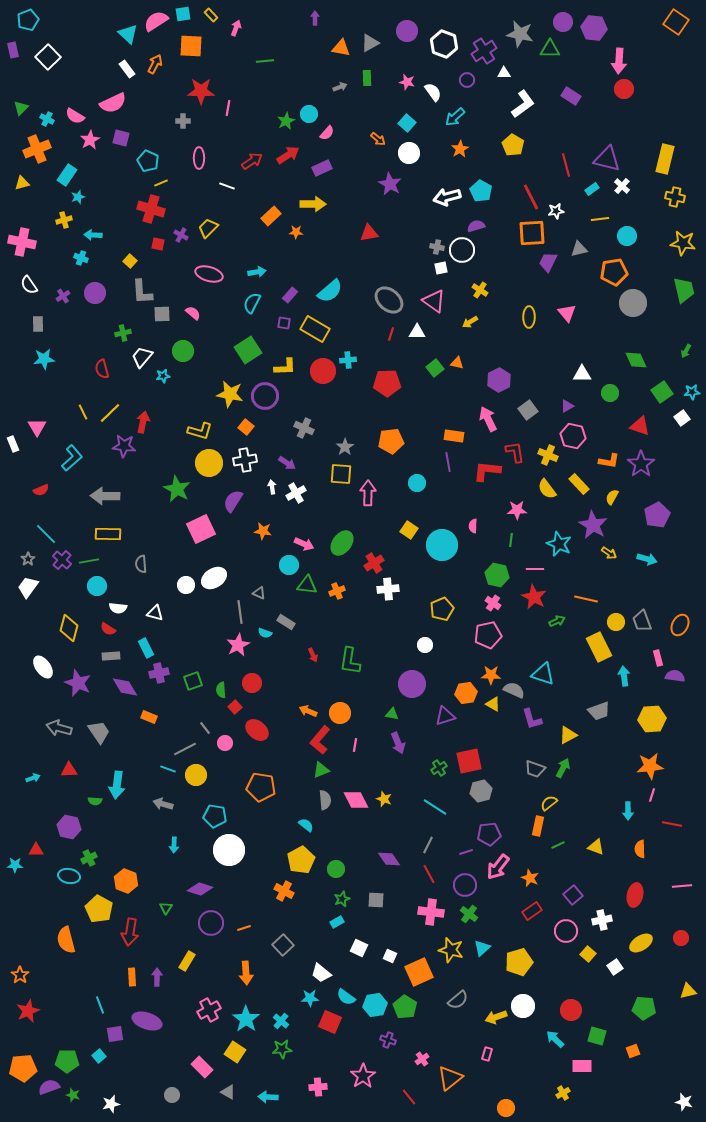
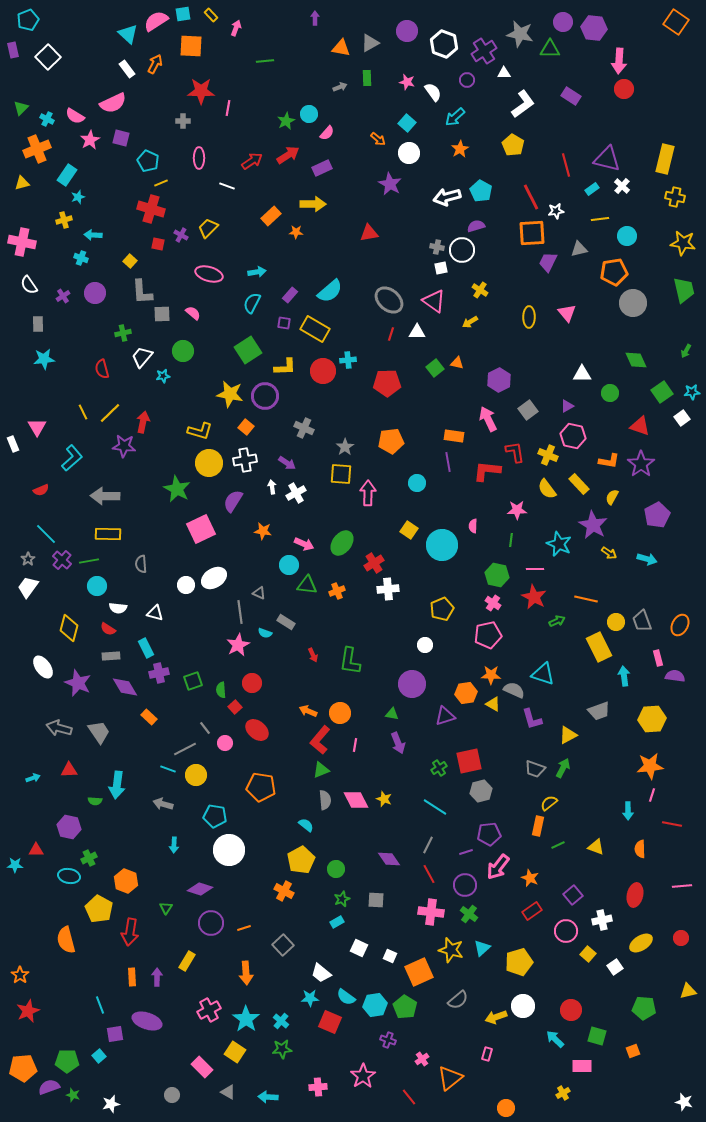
orange rectangle at (149, 717): rotated 21 degrees clockwise
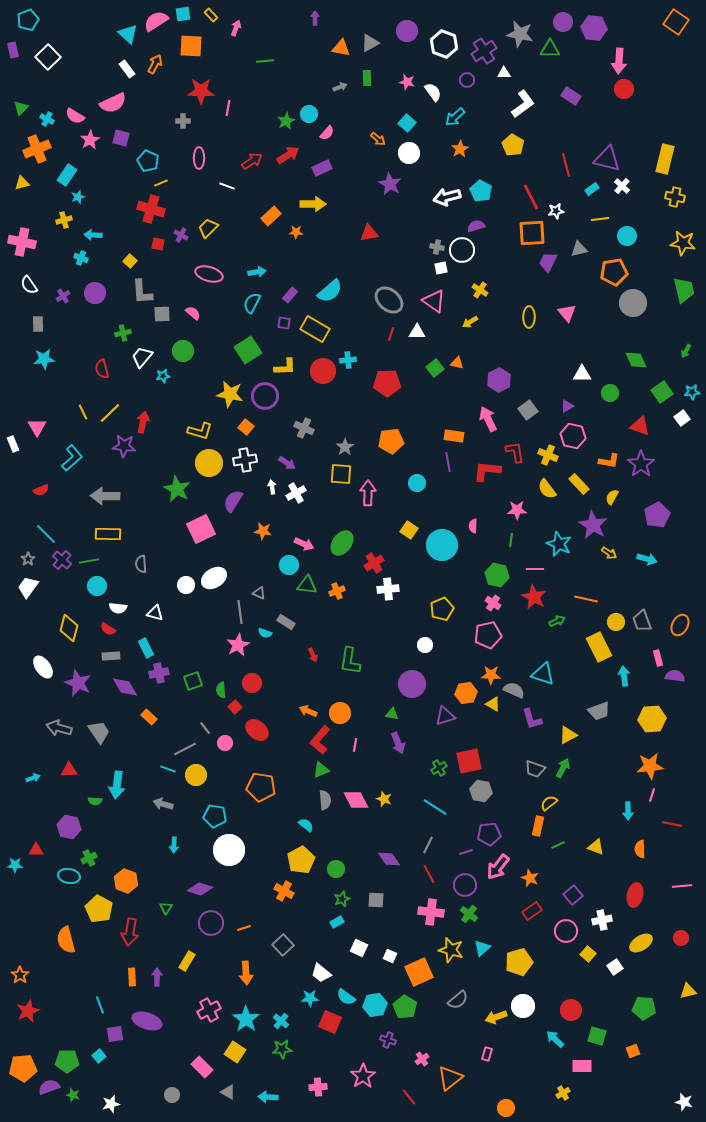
gray hexagon at (481, 791): rotated 25 degrees clockwise
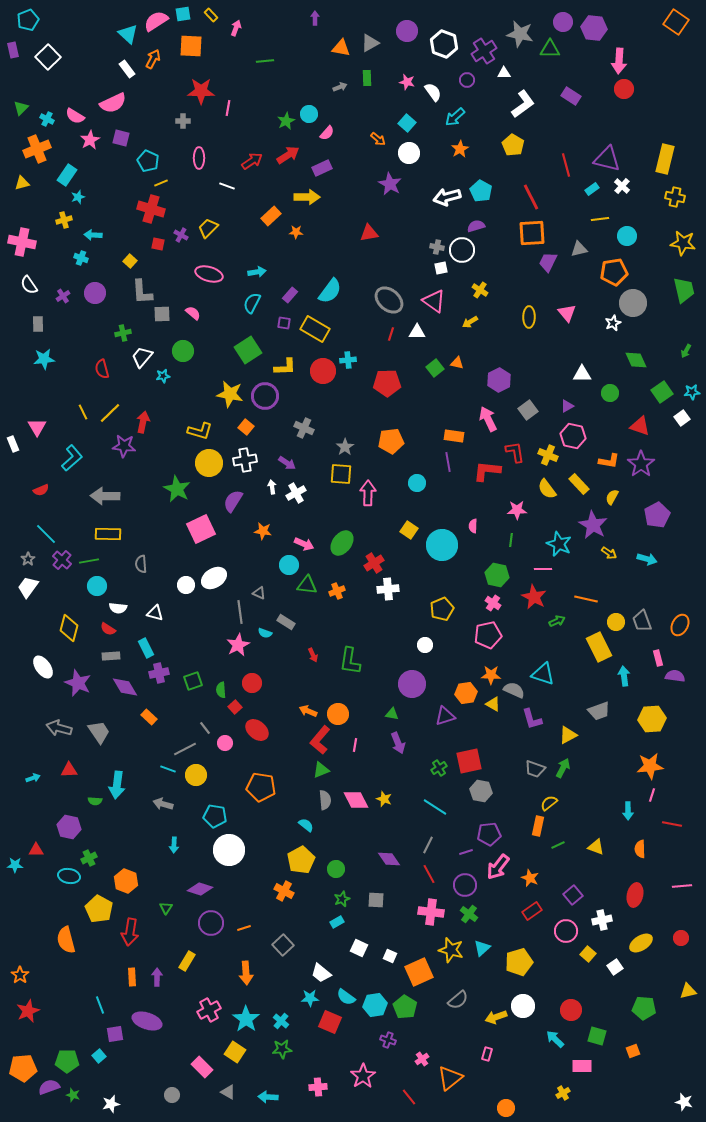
orange arrow at (155, 64): moved 2 px left, 5 px up
yellow arrow at (313, 204): moved 6 px left, 7 px up
white star at (556, 211): moved 57 px right, 112 px down; rotated 14 degrees counterclockwise
cyan semicircle at (330, 291): rotated 12 degrees counterclockwise
pink line at (535, 569): moved 8 px right
orange circle at (340, 713): moved 2 px left, 1 px down
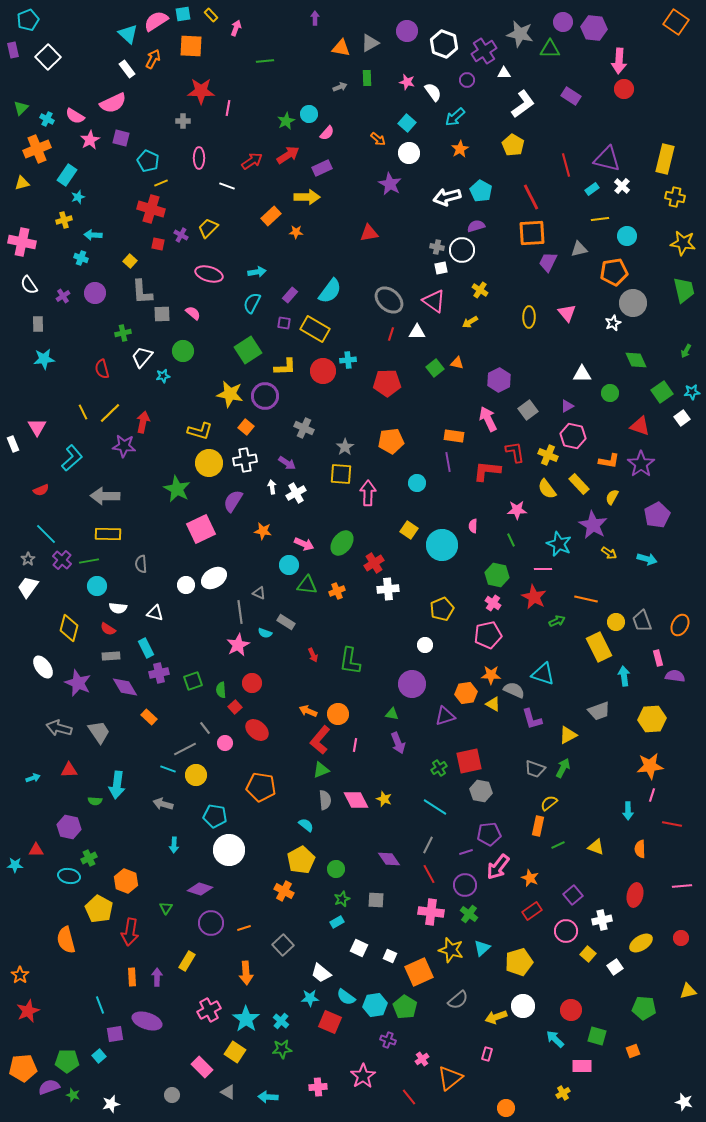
green line at (511, 540): rotated 32 degrees counterclockwise
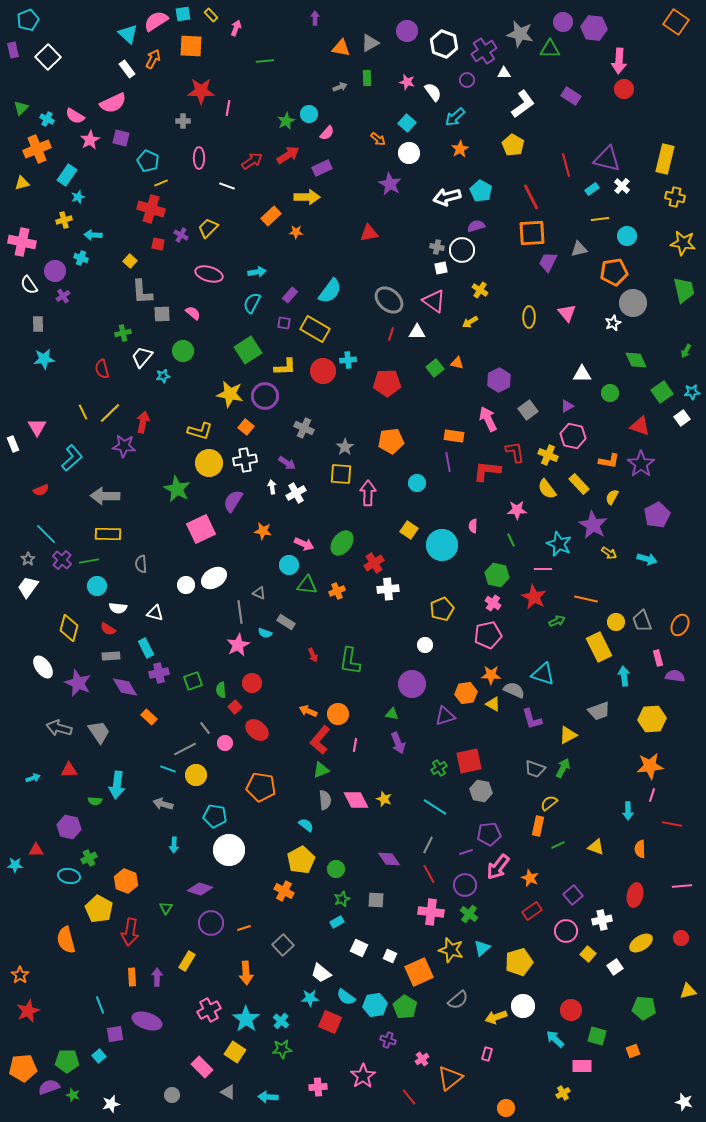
purple circle at (95, 293): moved 40 px left, 22 px up
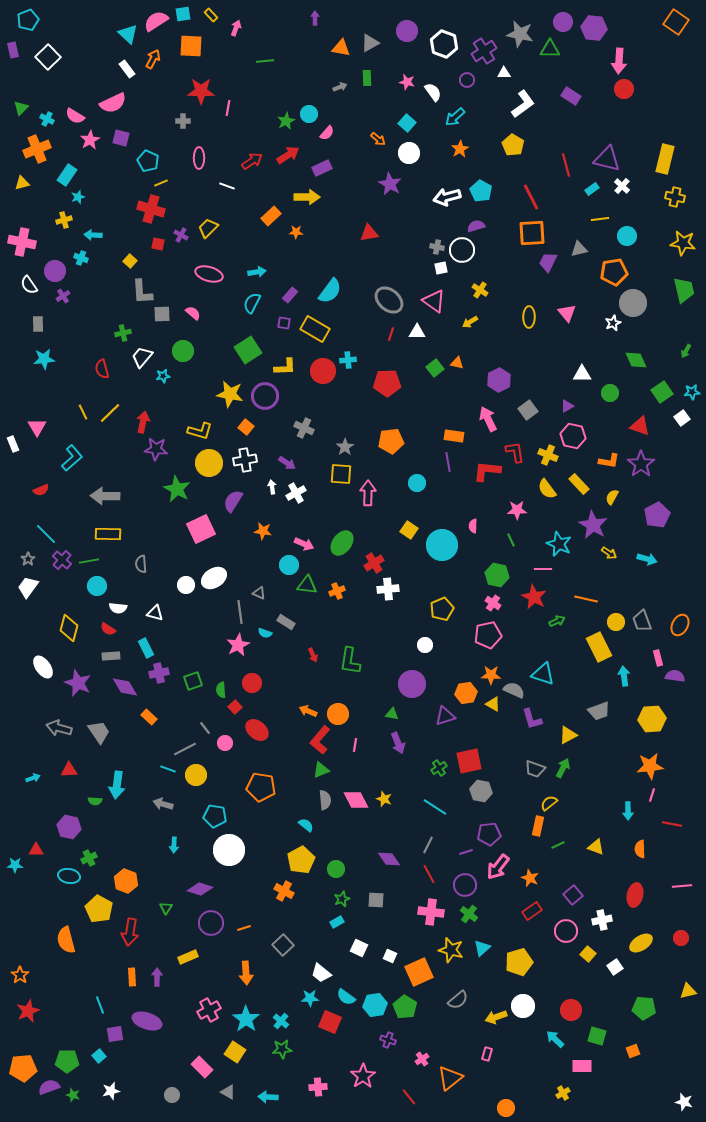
purple star at (124, 446): moved 32 px right, 3 px down
yellow rectangle at (187, 961): moved 1 px right, 4 px up; rotated 36 degrees clockwise
white star at (111, 1104): moved 13 px up
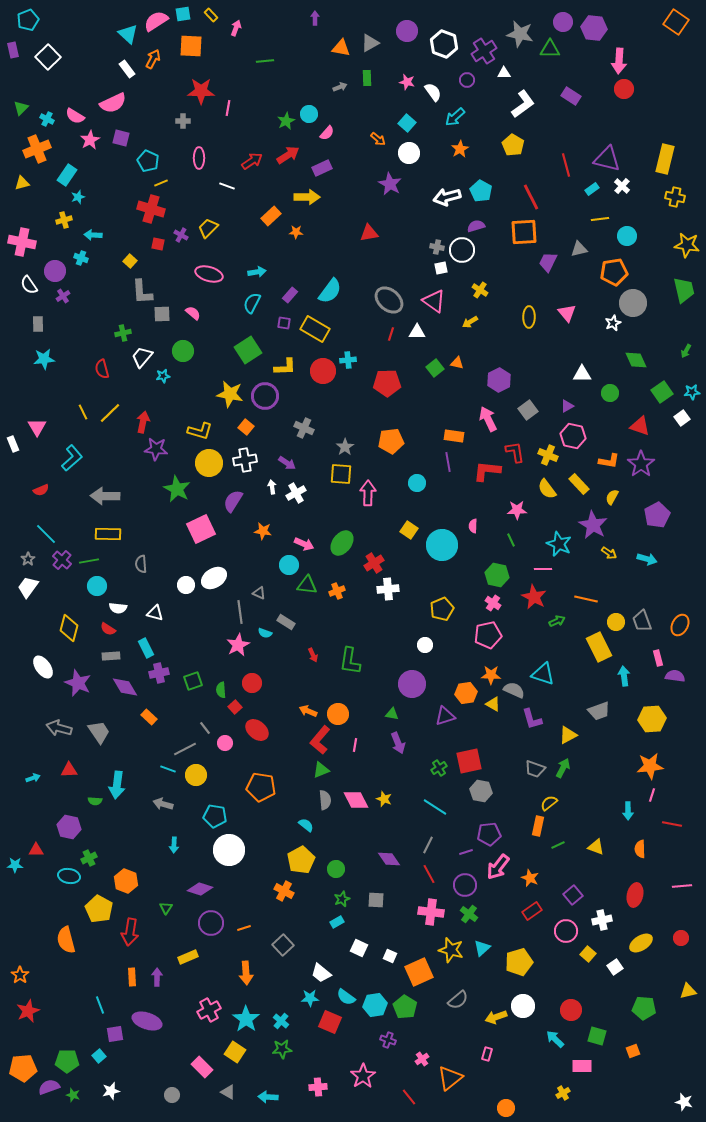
orange square at (532, 233): moved 8 px left, 1 px up
yellow star at (683, 243): moved 4 px right, 2 px down
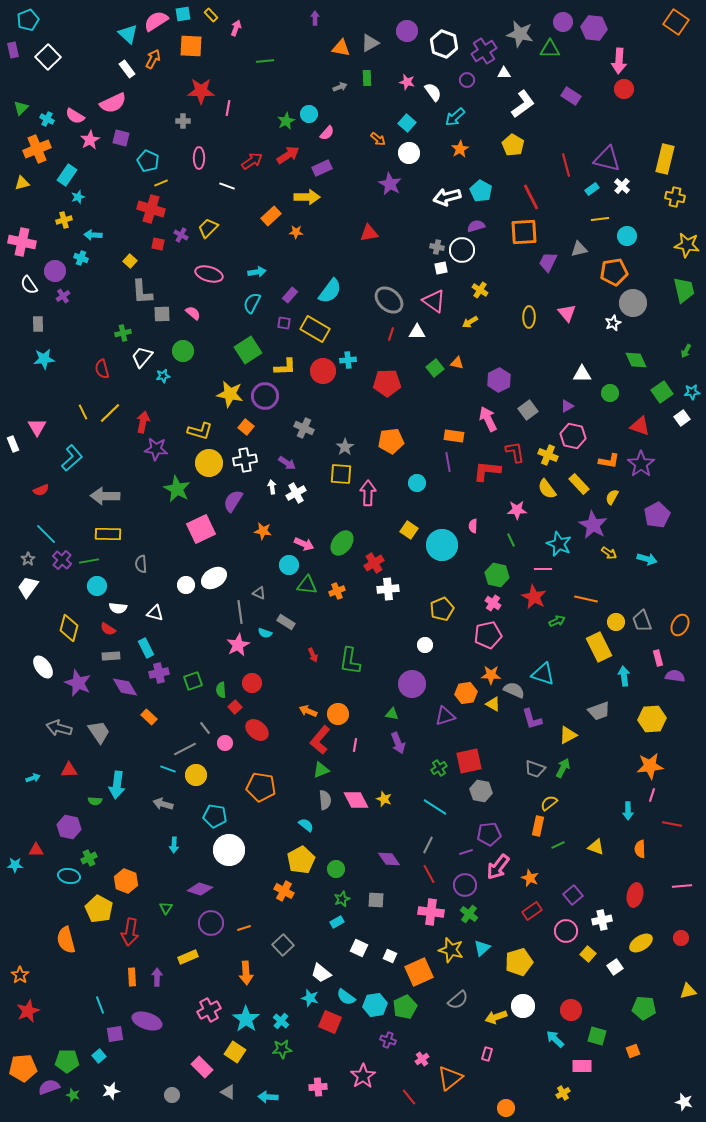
cyan star at (310, 998): rotated 18 degrees clockwise
green pentagon at (405, 1007): rotated 15 degrees clockwise
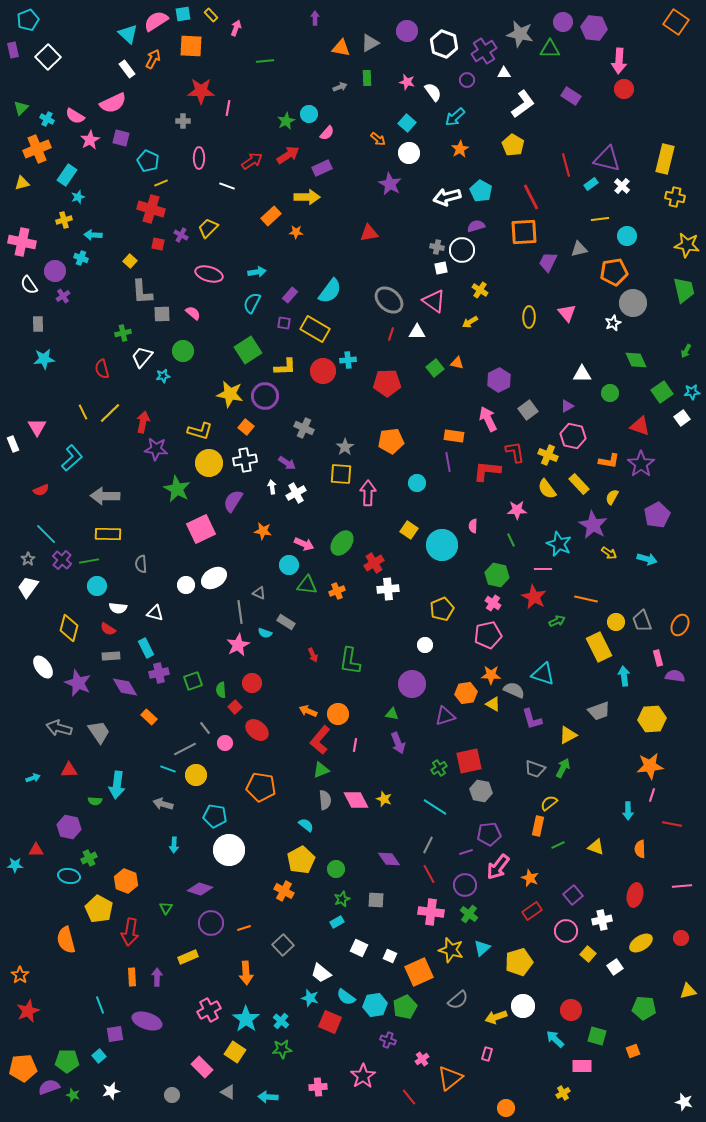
cyan rectangle at (592, 189): moved 1 px left, 5 px up
